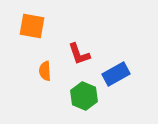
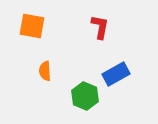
red L-shape: moved 21 px right, 27 px up; rotated 150 degrees counterclockwise
green hexagon: moved 1 px right
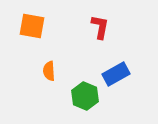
orange semicircle: moved 4 px right
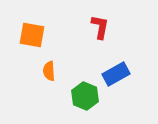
orange square: moved 9 px down
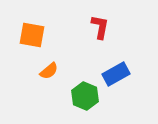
orange semicircle: rotated 126 degrees counterclockwise
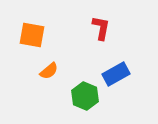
red L-shape: moved 1 px right, 1 px down
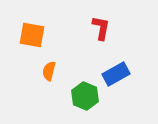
orange semicircle: rotated 144 degrees clockwise
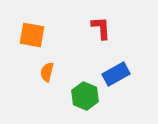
red L-shape: rotated 15 degrees counterclockwise
orange semicircle: moved 2 px left, 1 px down
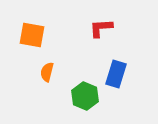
red L-shape: rotated 90 degrees counterclockwise
blue rectangle: rotated 44 degrees counterclockwise
